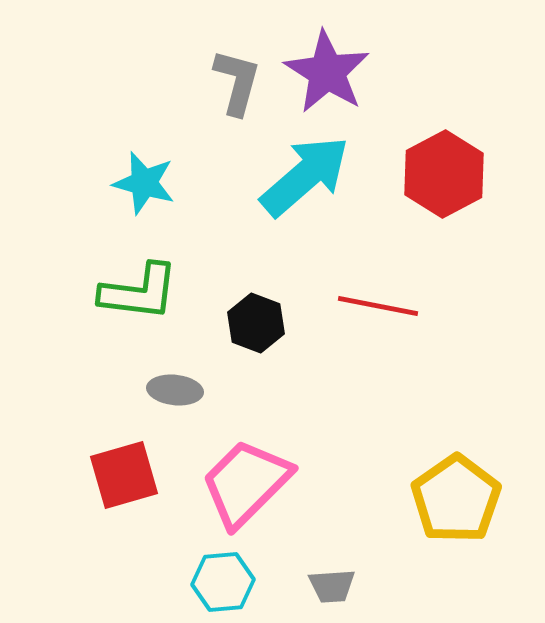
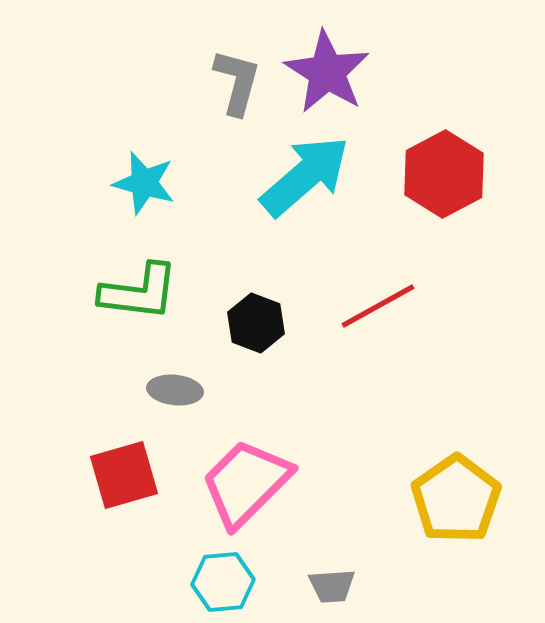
red line: rotated 40 degrees counterclockwise
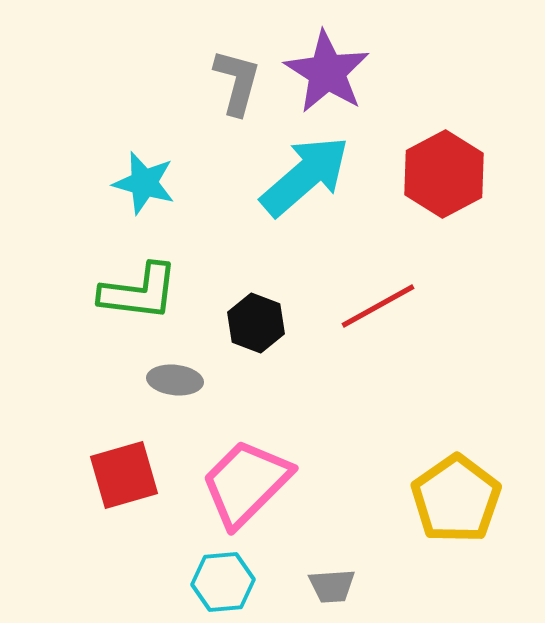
gray ellipse: moved 10 px up
